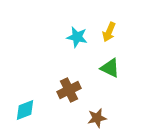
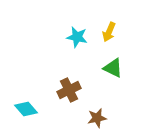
green triangle: moved 3 px right
cyan diamond: moved 1 px right, 1 px up; rotated 70 degrees clockwise
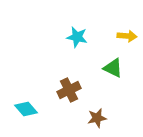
yellow arrow: moved 18 px right, 4 px down; rotated 108 degrees counterclockwise
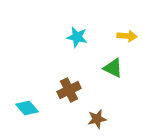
cyan diamond: moved 1 px right, 1 px up
brown star: moved 1 px down
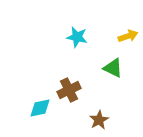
yellow arrow: moved 1 px right; rotated 24 degrees counterclockwise
cyan diamond: moved 13 px right; rotated 60 degrees counterclockwise
brown star: moved 2 px right, 1 px down; rotated 18 degrees counterclockwise
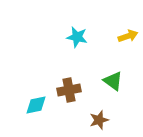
green triangle: moved 13 px down; rotated 10 degrees clockwise
brown cross: rotated 15 degrees clockwise
cyan diamond: moved 4 px left, 3 px up
brown star: rotated 12 degrees clockwise
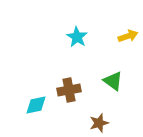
cyan star: rotated 20 degrees clockwise
brown star: moved 3 px down
